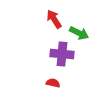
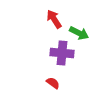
purple cross: moved 1 px up
red semicircle: rotated 24 degrees clockwise
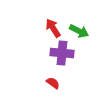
red arrow: moved 1 px left, 9 px down
green arrow: moved 2 px up
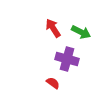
green arrow: moved 2 px right, 1 px down
purple cross: moved 5 px right, 6 px down; rotated 10 degrees clockwise
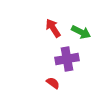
purple cross: rotated 25 degrees counterclockwise
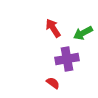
green arrow: moved 2 px right, 1 px down; rotated 126 degrees clockwise
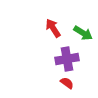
green arrow: rotated 120 degrees counterclockwise
red semicircle: moved 14 px right
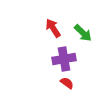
green arrow: rotated 12 degrees clockwise
purple cross: moved 3 px left
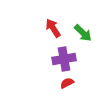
red semicircle: rotated 64 degrees counterclockwise
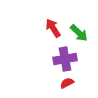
green arrow: moved 4 px left
purple cross: moved 1 px right
